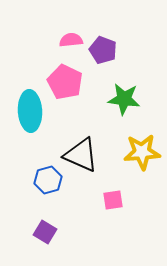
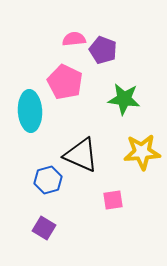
pink semicircle: moved 3 px right, 1 px up
purple square: moved 1 px left, 4 px up
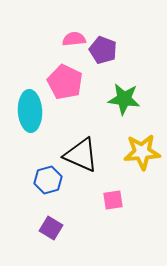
purple square: moved 7 px right
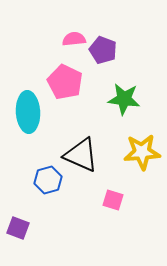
cyan ellipse: moved 2 px left, 1 px down
pink square: rotated 25 degrees clockwise
purple square: moved 33 px left; rotated 10 degrees counterclockwise
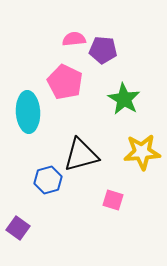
purple pentagon: rotated 16 degrees counterclockwise
green star: rotated 24 degrees clockwise
black triangle: rotated 39 degrees counterclockwise
purple square: rotated 15 degrees clockwise
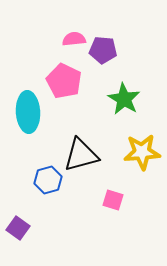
pink pentagon: moved 1 px left, 1 px up
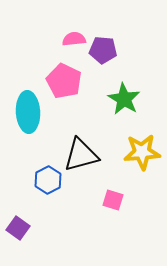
blue hexagon: rotated 12 degrees counterclockwise
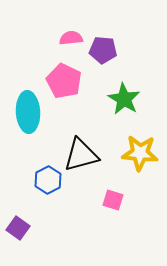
pink semicircle: moved 3 px left, 1 px up
yellow star: moved 2 px left, 1 px down; rotated 9 degrees clockwise
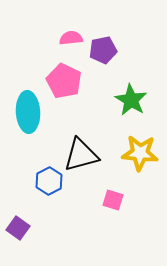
purple pentagon: rotated 16 degrees counterclockwise
green star: moved 7 px right, 1 px down
blue hexagon: moved 1 px right, 1 px down
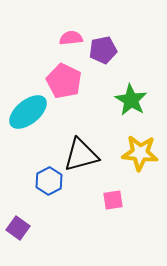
cyan ellipse: rotated 54 degrees clockwise
pink square: rotated 25 degrees counterclockwise
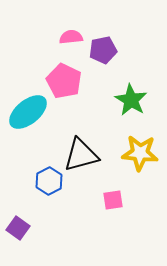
pink semicircle: moved 1 px up
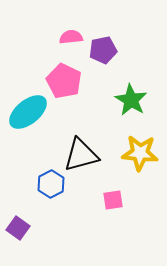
blue hexagon: moved 2 px right, 3 px down
